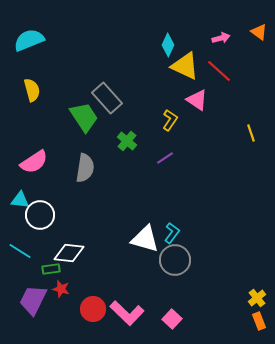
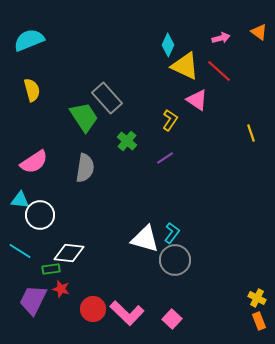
yellow cross: rotated 24 degrees counterclockwise
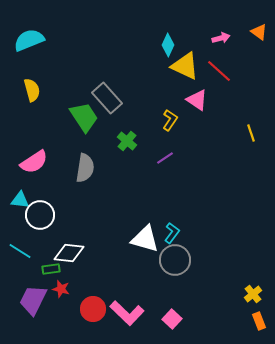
yellow cross: moved 4 px left, 4 px up; rotated 24 degrees clockwise
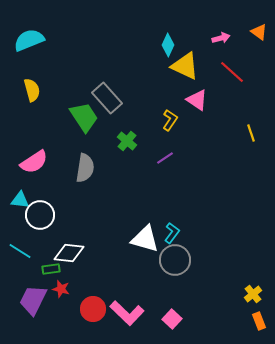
red line: moved 13 px right, 1 px down
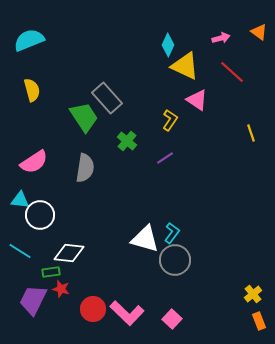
green rectangle: moved 3 px down
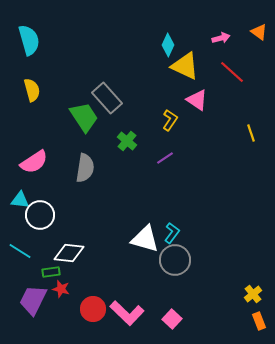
cyan semicircle: rotated 96 degrees clockwise
